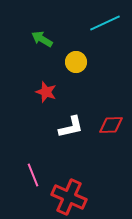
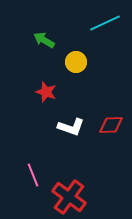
green arrow: moved 2 px right, 1 px down
white L-shape: rotated 32 degrees clockwise
red cross: rotated 12 degrees clockwise
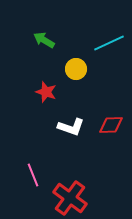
cyan line: moved 4 px right, 20 px down
yellow circle: moved 7 px down
red cross: moved 1 px right, 1 px down
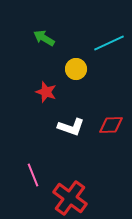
green arrow: moved 2 px up
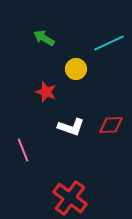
pink line: moved 10 px left, 25 px up
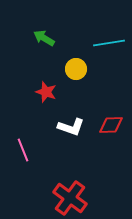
cyan line: rotated 16 degrees clockwise
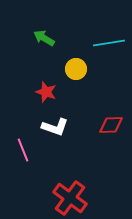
white L-shape: moved 16 px left
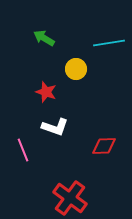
red diamond: moved 7 px left, 21 px down
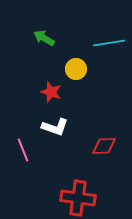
red star: moved 5 px right
red cross: moved 8 px right; rotated 28 degrees counterclockwise
